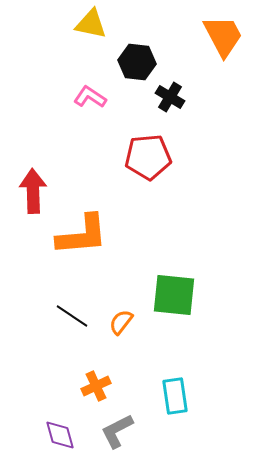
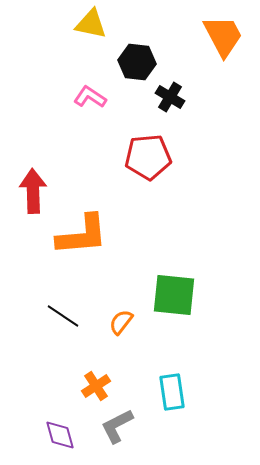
black line: moved 9 px left
orange cross: rotated 8 degrees counterclockwise
cyan rectangle: moved 3 px left, 4 px up
gray L-shape: moved 5 px up
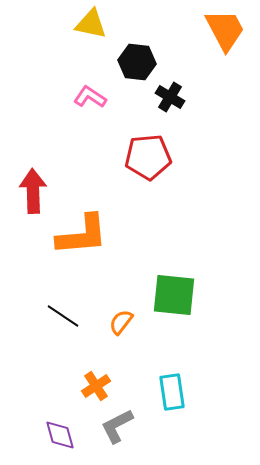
orange trapezoid: moved 2 px right, 6 px up
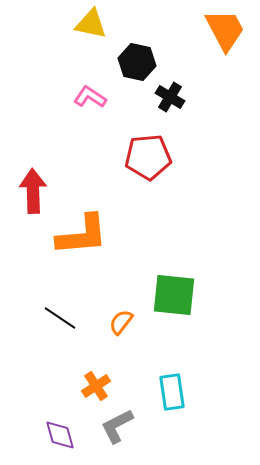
black hexagon: rotated 6 degrees clockwise
black line: moved 3 px left, 2 px down
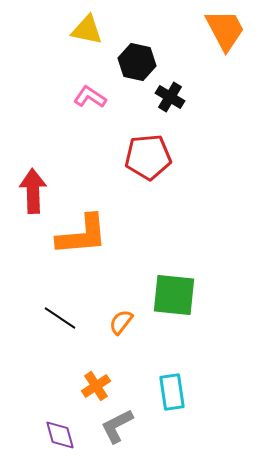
yellow triangle: moved 4 px left, 6 px down
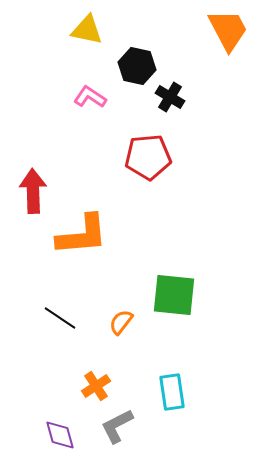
orange trapezoid: moved 3 px right
black hexagon: moved 4 px down
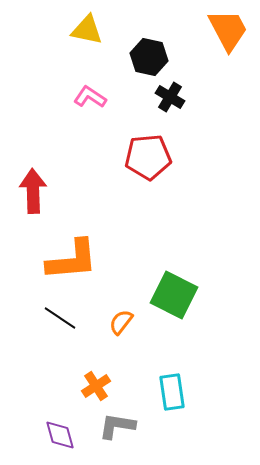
black hexagon: moved 12 px right, 9 px up
orange L-shape: moved 10 px left, 25 px down
green square: rotated 21 degrees clockwise
gray L-shape: rotated 36 degrees clockwise
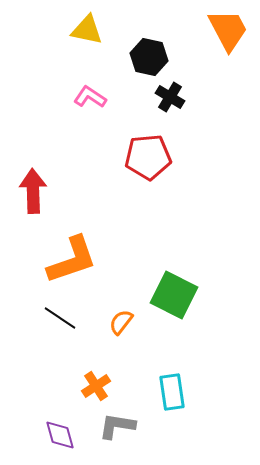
orange L-shape: rotated 14 degrees counterclockwise
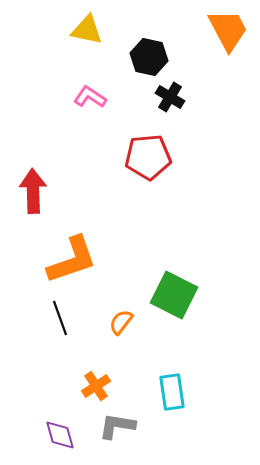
black line: rotated 36 degrees clockwise
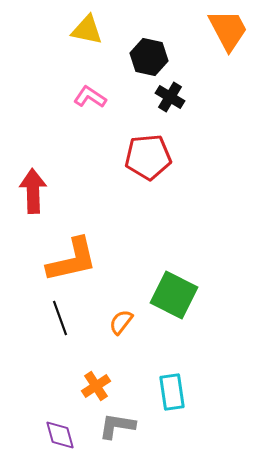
orange L-shape: rotated 6 degrees clockwise
